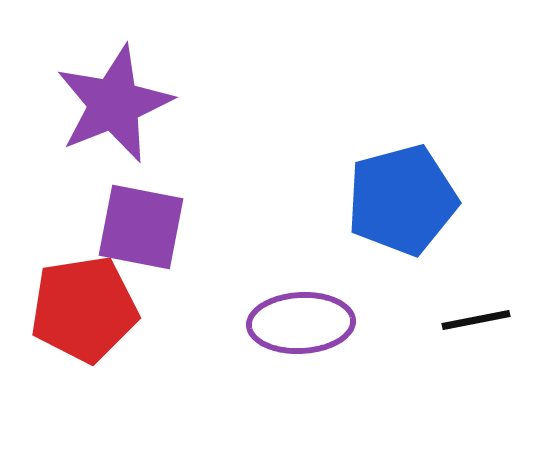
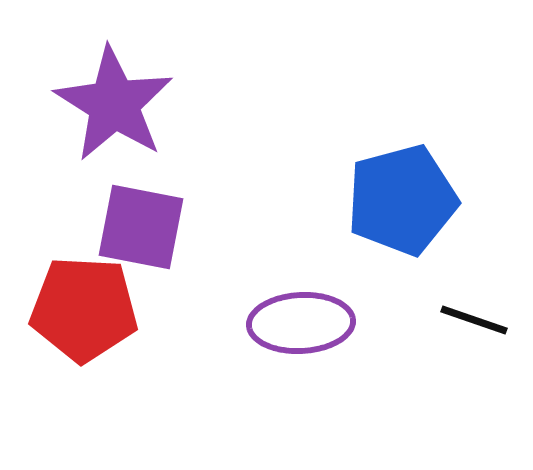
purple star: rotated 18 degrees counterclockwise
red pentagon: rotated 12 degrees clockwise
black line: moved 2 px left; rotated 30 degrees clockwise
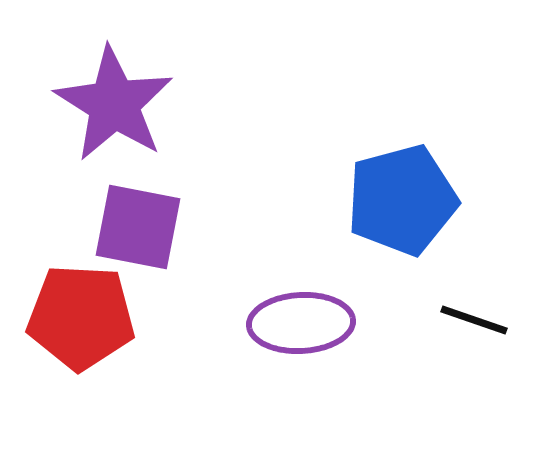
purple square: moved 3 px left
red pentagon: moved 3 px left, 8 px down
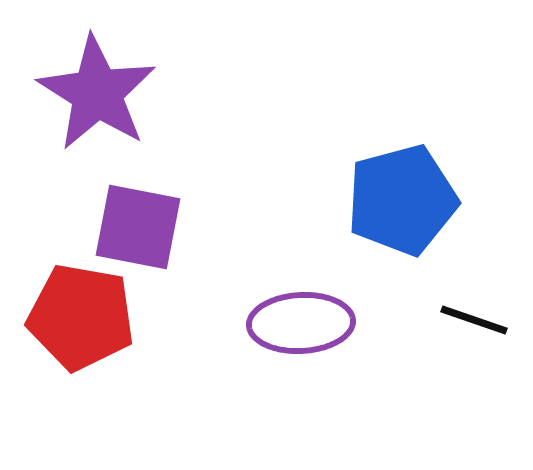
purple star: moved 17 px left, 11 px up
red pentagon: rotated 7 degrees clockwise
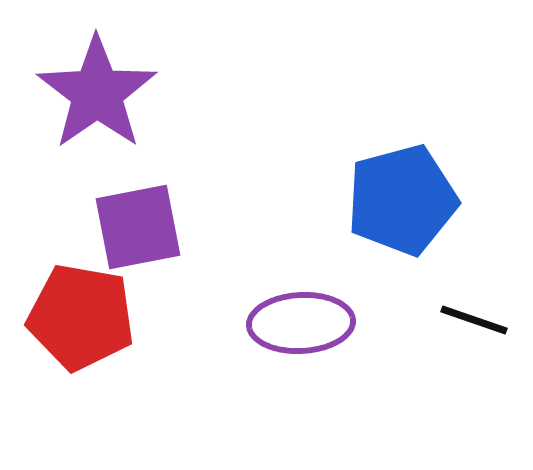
purple star: rotated 5 degrees clockwise
purple square: rotated 22 degrees counterclockwise
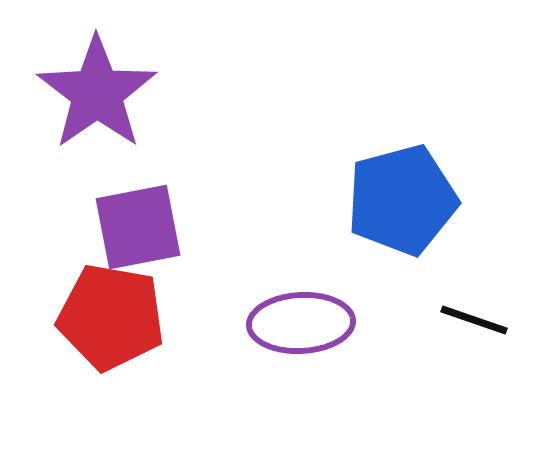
red pentagon: moved 30 px right
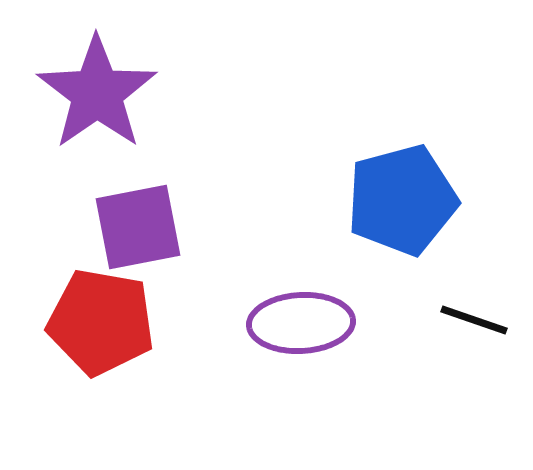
red pentagon: moved 10 px left, 5 px down
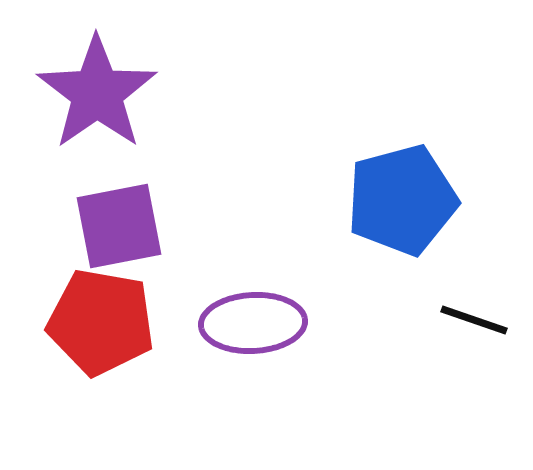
purple square: moved 19 px left, 1 px up
purple ellipse: moved 48 px left
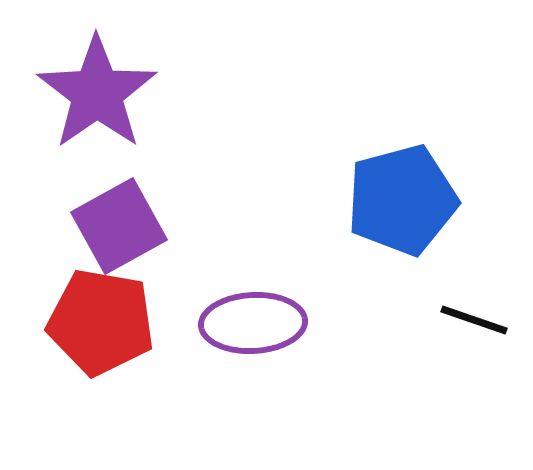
purple square: rotated 18 degrees counterclockwise
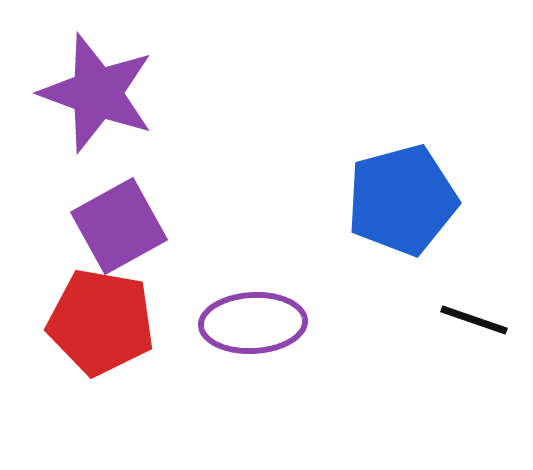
purple star: rotated 17 degrees counterclockwise
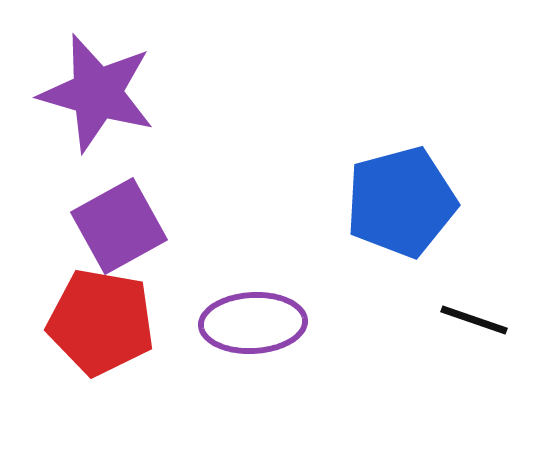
purple star: rotated 4 degrees counterclockwise
blue pentagon: moved 1 px left, 2 px down
